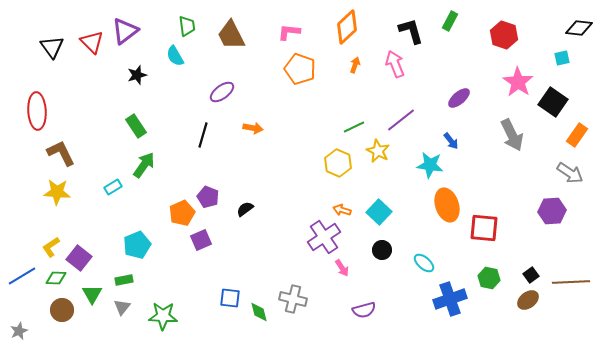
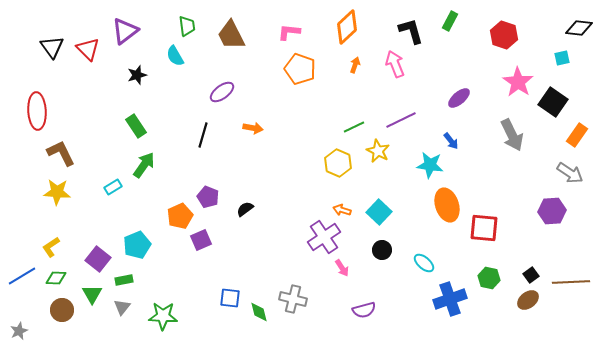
red triangle at (92, 42): moved 4 px left, 7 px down
purple line at (401, 120): rotated 12 degrees clockwise
orange pentagon at (182, 213): moved 2 px left, 3 px down
purple square at (79, 258): moved 19 px right, 1 px down
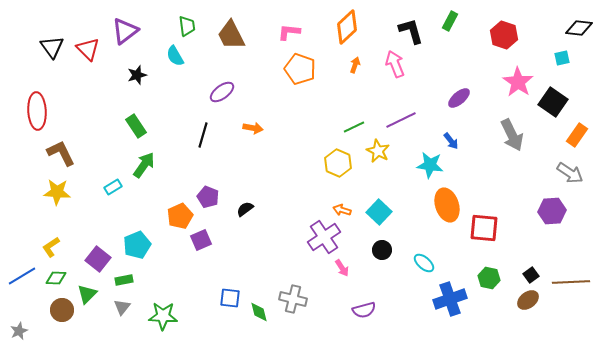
green triangle at (92, 294): moved 5 px left; rotated 15 degrees clockwise
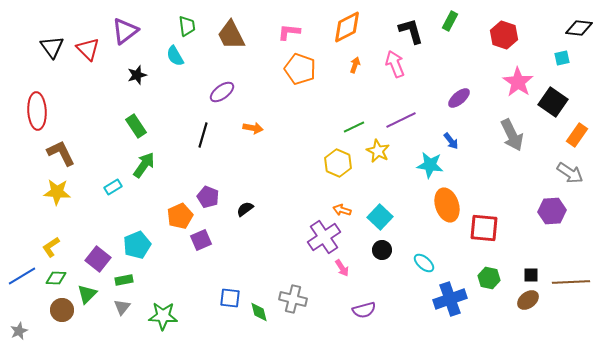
orange diamond at (347, 27): rotated 16 degrees clockwise
cyan square at (379, 212): moved 1 px right, 5 px down
black square at (531, 275): rotated 35 degrees clockwise
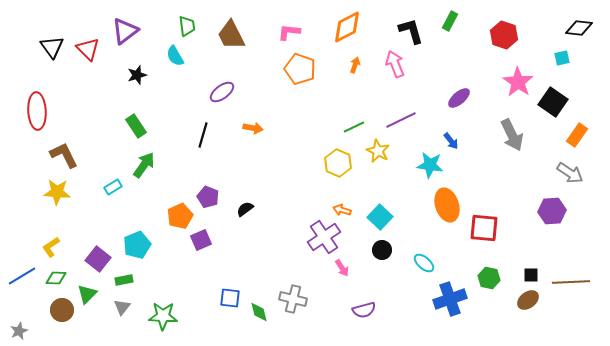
brown L-shape at (61, 153): moved 3 px right, 2 px down
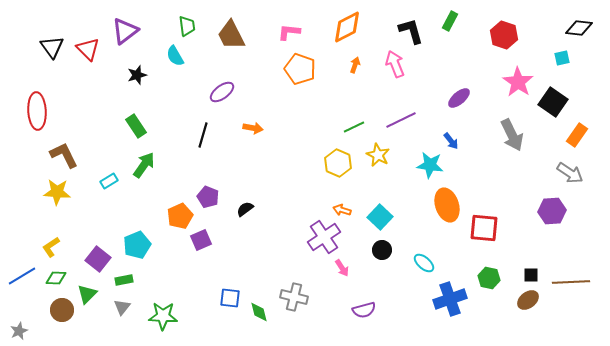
yellow star at (378, 151): moved 4 px down
cyan rectangle at (113, 187): moved 4 px left, 6 px up
gray cross at (293, 299): moved 1 px right, 2 px up
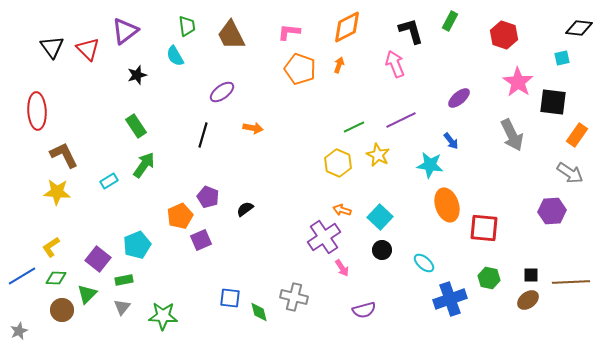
orange arrow at (355, 65): moved 16 px left
black square at (553, 102): rotated 28 degrees counterclockwise
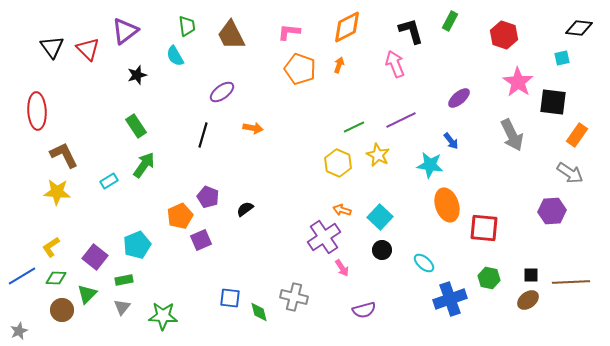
purple square at (98, 259): moved 3 px left, 2 px up
